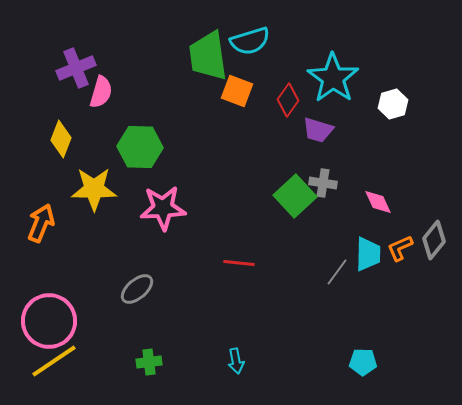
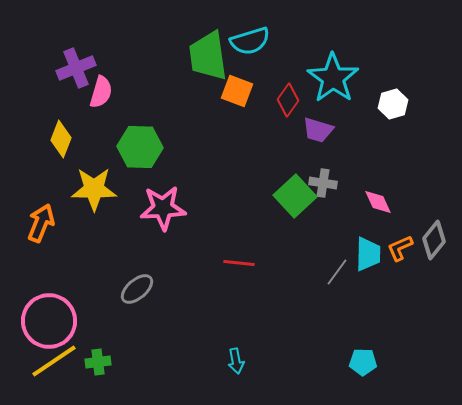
green cross: moved 51 px left
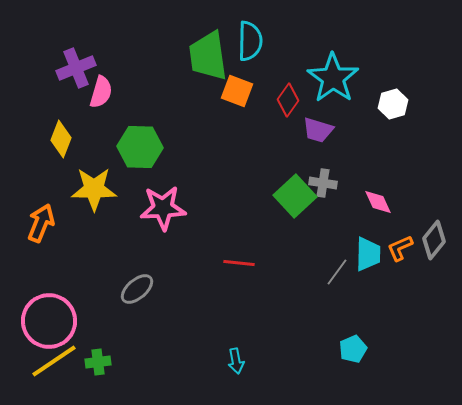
cyan semicircle: rotated 72 degrees counterclockwise
cyan pentagon: moved 10 px left, 13 px up; rotated 24 degrees counterclockwise
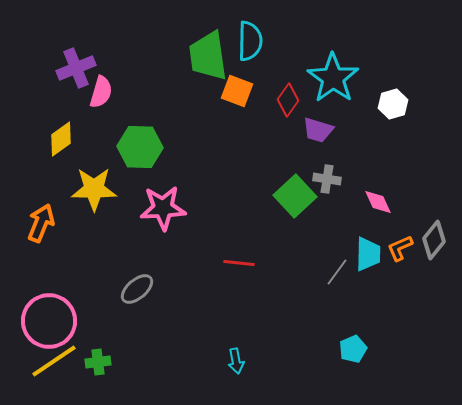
yellow diamond: rotated 33 degrees clockwise
gray cross: moved 4 px right, 4 px up
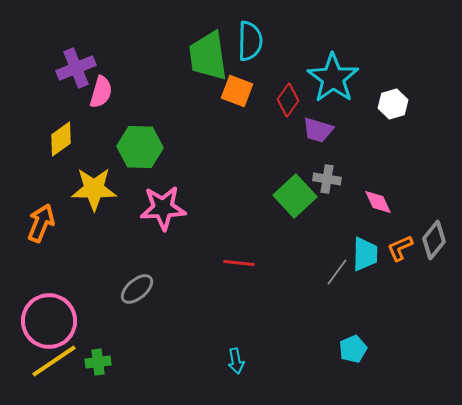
cyan trapezoid: moved 3 px left
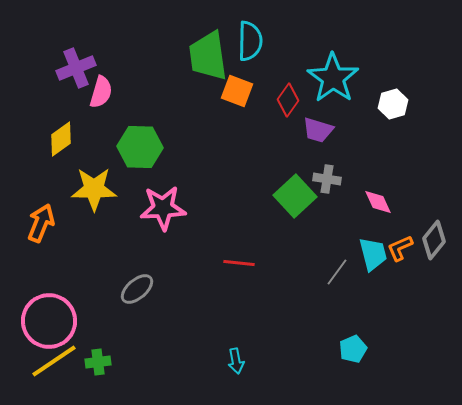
cyan trapezoid: moved 8 px right; rotated 15 degrees counterclockwise
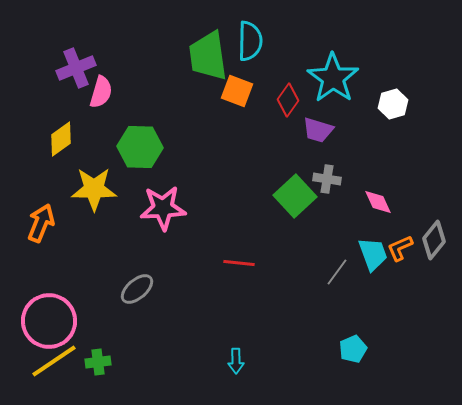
cyan trapezoid: rotated 6 degrees counterclockwise
cyan arrow: rotated 10 degrees clockwise
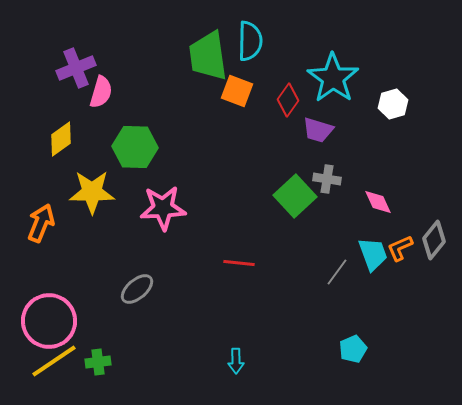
green hexagon: moved 5 px left
yellow star: moved 2 px left, 3 px down
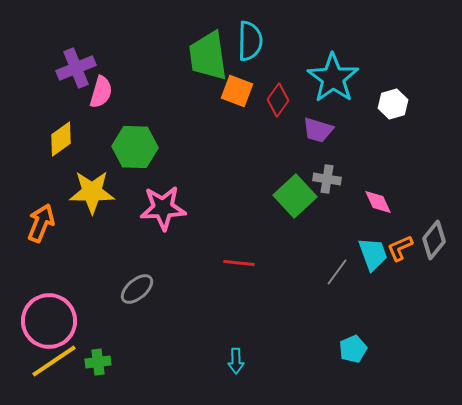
red diamond: moved 10 px left
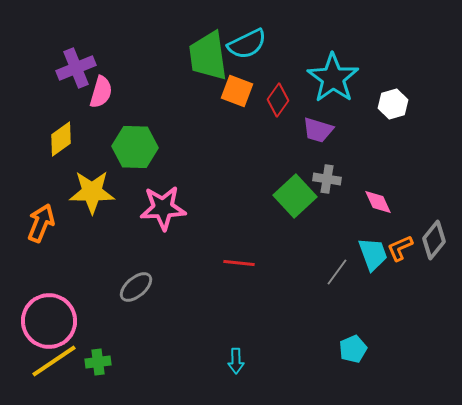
cyan semicircle: moved 3 px left, 3 px down; rotated 63 degrees clockwise
gray ellipse: moved 1 px left, 2 px up
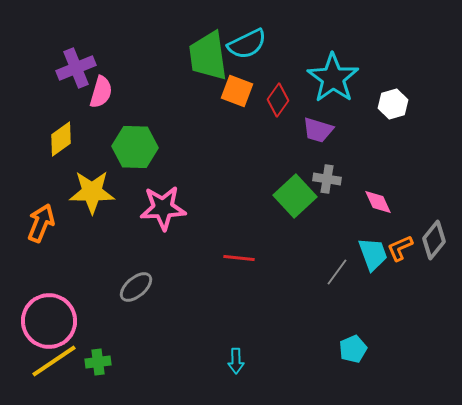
red line: moved 5 px up
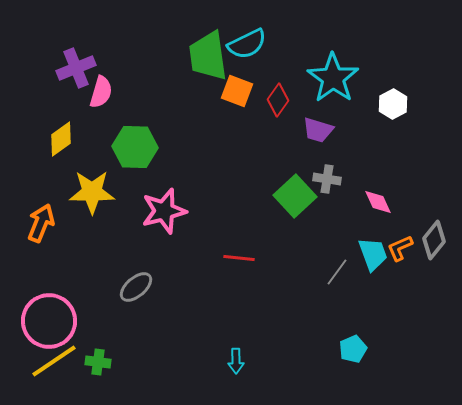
white hexagon: rotated 12 degrees counterclockwise
pink star: moved 1 px right, 3 px down; rotated 12 degrees counterclockwise
green cross: rotated 15 degrees clockwise
